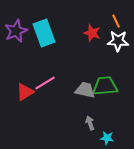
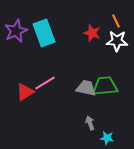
white star: moved 1 px left
gray trapezoid: moved 1 px right, 2 px up
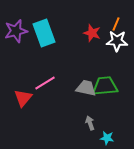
orange line: moved 3 px down; rotated 48 degrees clockwise
purple star: rotated 10 degrees clockwise
red triangle: moved 2 px left, 6 px down; rotated 18 degrees counterclockwise
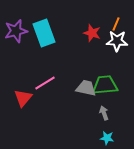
green trapezoid: moved 1 px up
gray arrow: moved 14 px right, 10 px up
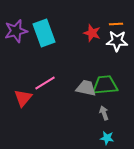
orange line: rotated 64 degrees clockwise
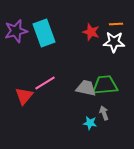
red star: moved 1 px left, 1 px up
white star: moved 3 px left, 1 px down
red triangle: moved 1 px right, 2 px up
cyan star: moved 17 px left, 15 px up
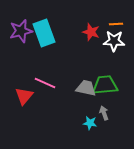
purple star: moved 5 px right
white star: moved 1 px up
pink line: rotated 55 degrees clockwise
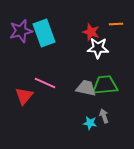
white star: moved 16 px left, 7 px down
gray arrow: moved 3 px down
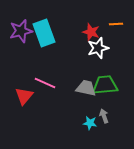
white star: rotated 20 degrees counterclockwise
